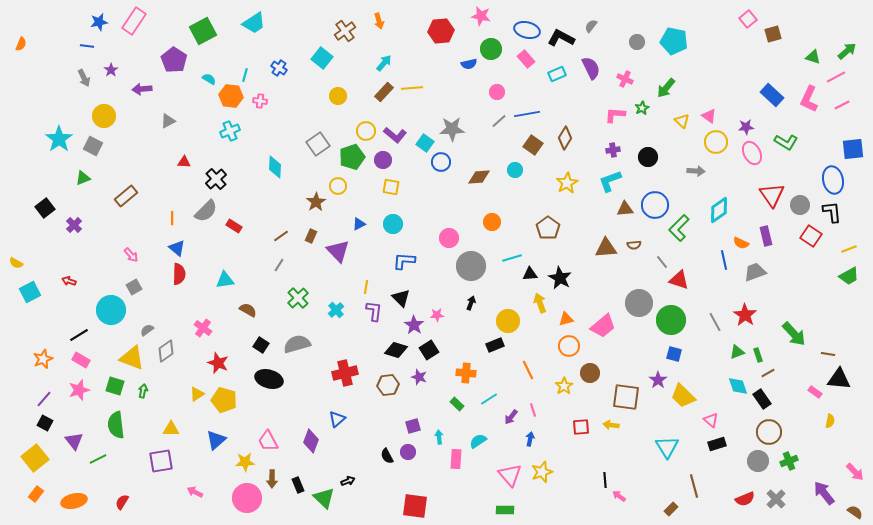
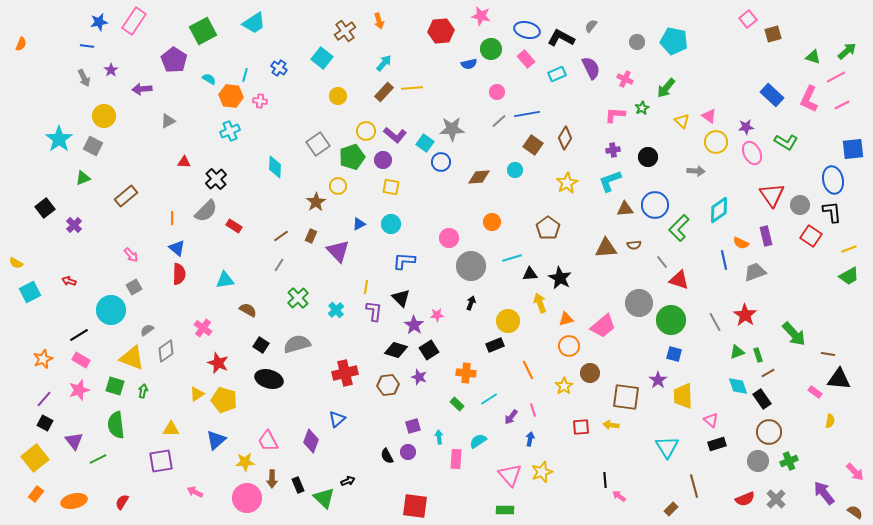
cyan circle at (393, 224): moved 2 px left
yellow trapezoid at (683, 396): rotated 44 degrees clockwise
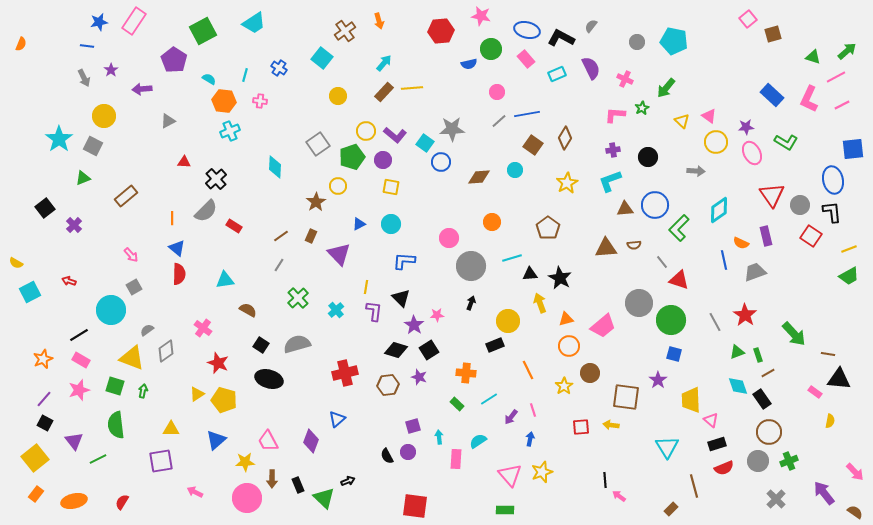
orange hexagon at (231, 96): moved 7 px left, 5 px down
purple triangle at (338, 251): moved 1 px right, 3 px down
yellow trapezoid at (683, 396): moved 8 px right, 4 px down
red semicircle at (745, 499): moved 21 px left, 31 px up
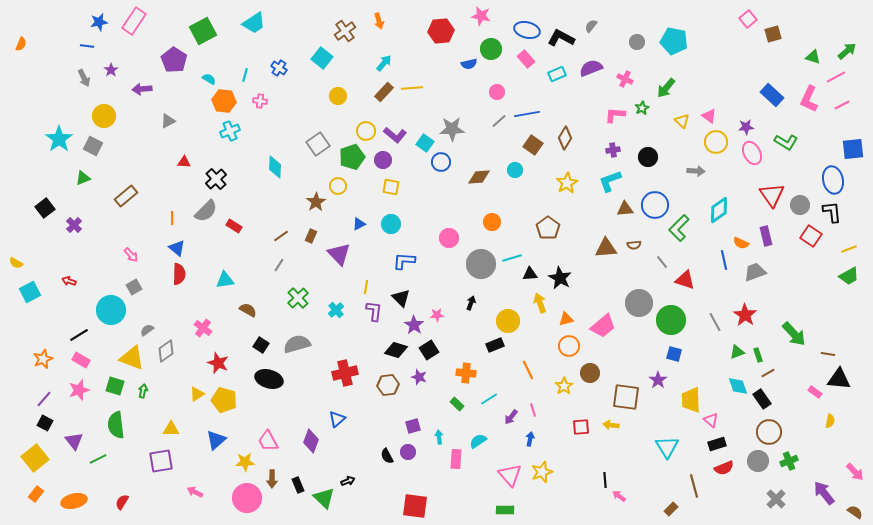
purple semicircle at (591, 68): rotated 85 degrees counterclockwise
gray circle at (471, 266): moved 10 px right, 2 px up
red triangle at (679, 280): moved 6 px right
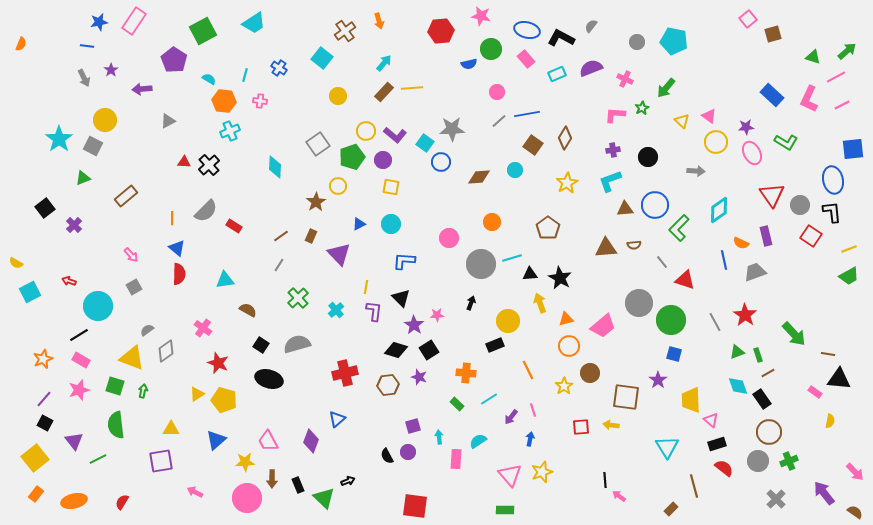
yellow circle at (104, 116): moved 1 px right, 4 px down
black cross at (216, 179): moved 7 px left, 14 px up
cyan circle at (111, 310): moved 13 px left, 4 px up
red semicircle at (724, 468): rotated 120 degrees counterclockwise
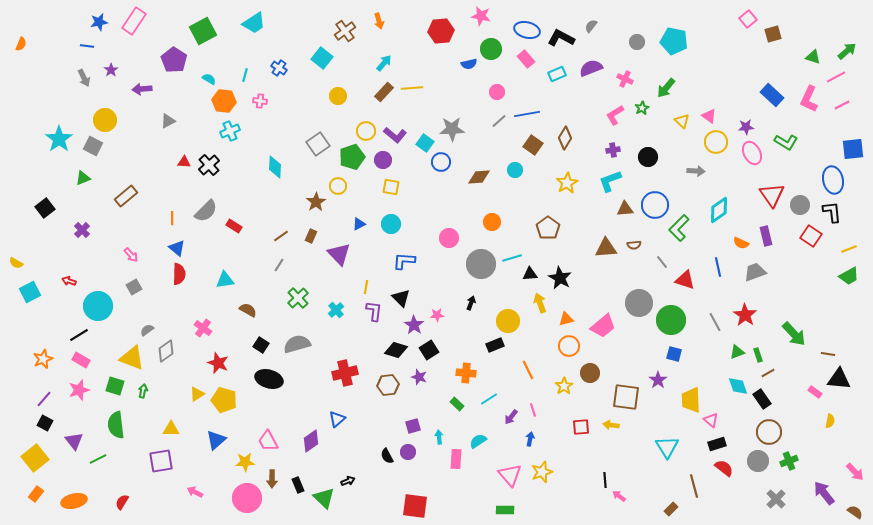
pink L-shape at (615, 115): rotated 35 degrees counterclockwise
purple cross at (74, 225): moved 8 px right, 5 px down
blue line at (724, 260): moved 6 px left, 7 px down
purple diamond at (311, 441): rotated 35 degrees clockwise
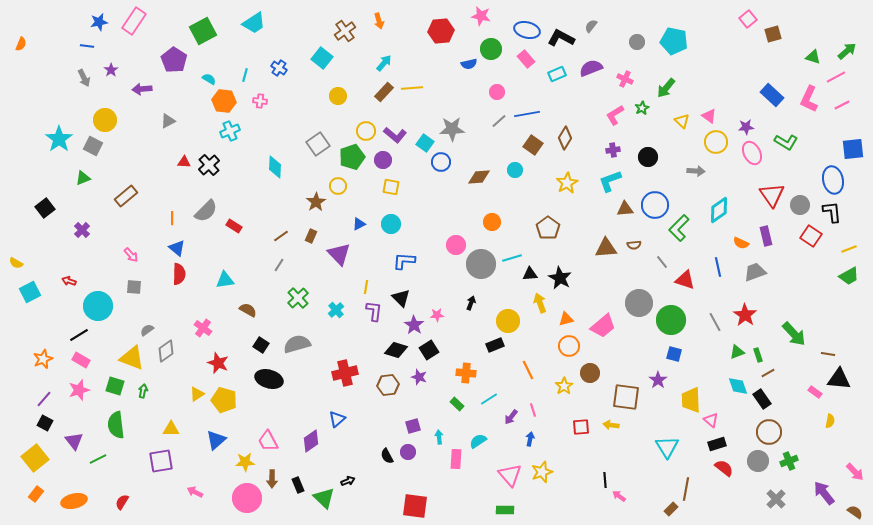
pink circle at (449, 238): moved 7 px right, 7 px down
gray square at (134, 287): rotated 35 degrees clockwise
brown line at (694, 486): moved 8 px left, 3 px down; rotated 25 degrees clockwise
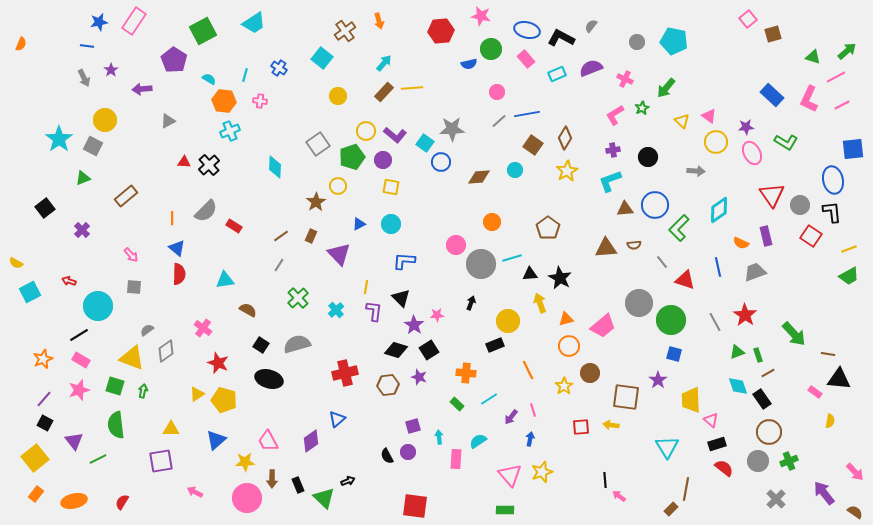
yellow star at (567, 183): moved 12 px up
